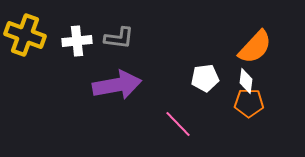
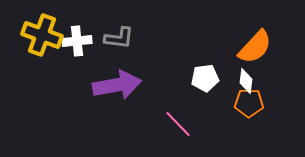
yellow cross: moved 17 px right
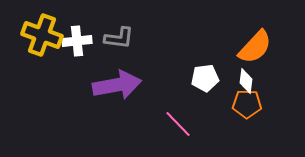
orange pentagon: moved 2 px left, 1 px down
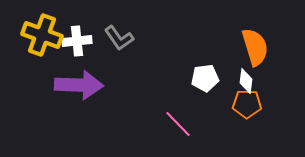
gray L-shape: rotated 48 degrees clockwise
orange semicircle: rotated 60 degrees counterclockwise
purple arrow: moved 38 px left; rotated 12 degrees clockwise
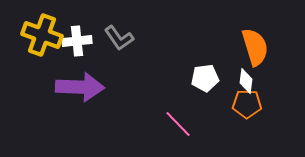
purple arrow: moved 1 px right, 2 px down
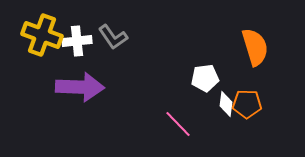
gray L-shape: moved 6 px left, 1 px up
white diamond: moved 20 px left, 23 px down
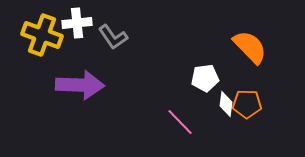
white cross: moved 18 px up
orange semicircle: moved 5 px left; rotated 27 degrees counterclockwise
purple arrow: moved 2 px up
pink line: moved 2 px right, 2 px up
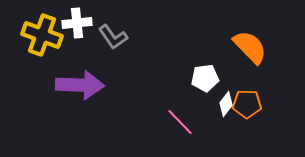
white diamond: rotated 30 degrees clockwise
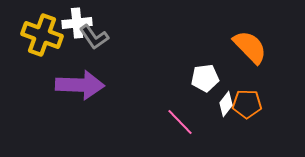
gray L-shape: moved 19 px left
